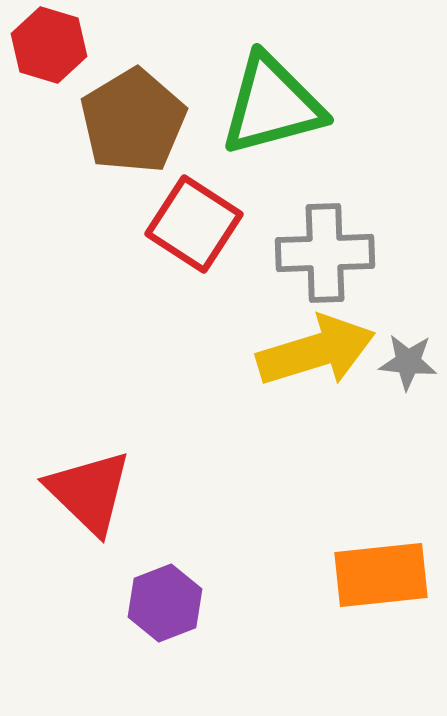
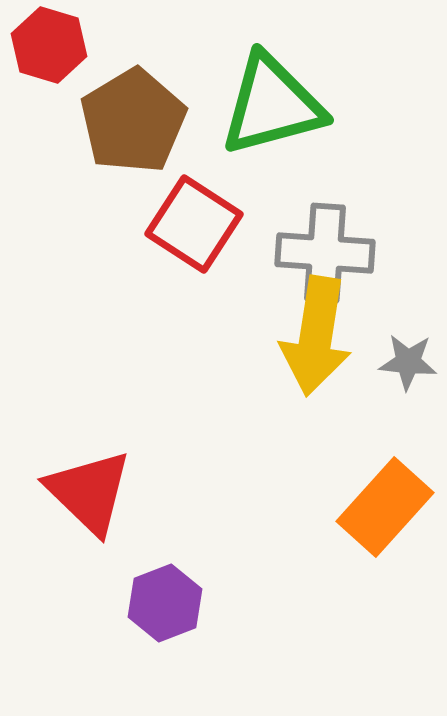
gray cross: rotated 6 degrees clockwise
yellow arrow: moved 15 px up; rotated 116 degrees clockwise
orange rectangle: moved 4 px right, 68 px up; rotated 42 degrees counterclockwise
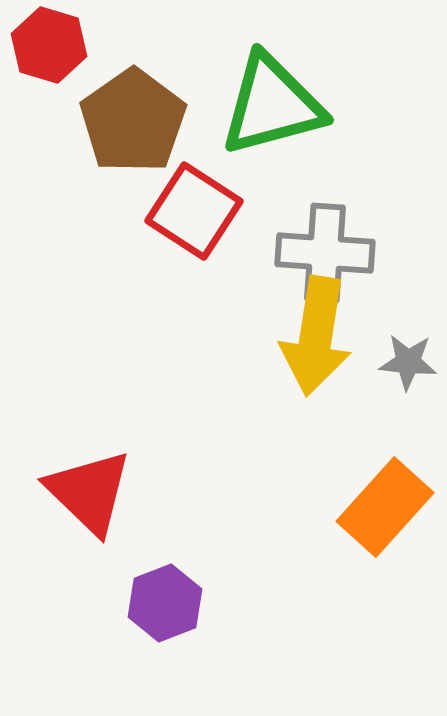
brown pentagon: rotated 4 degrees counterclockwise
red square: moved 13 px up
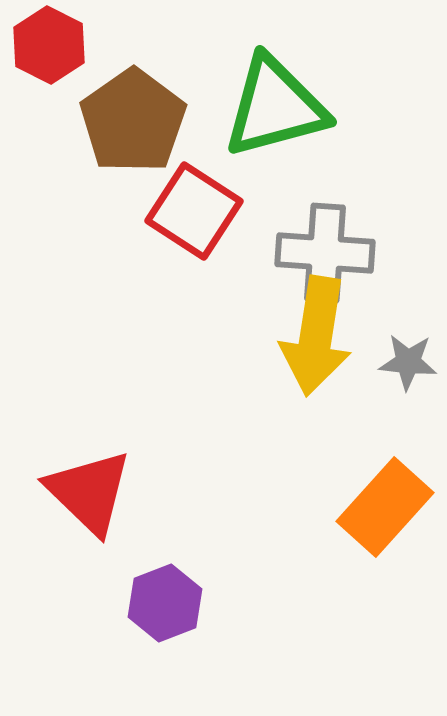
red hexagon: rotated 10 degrees clockwise
green triangle: moved 3 px right, 2 px down
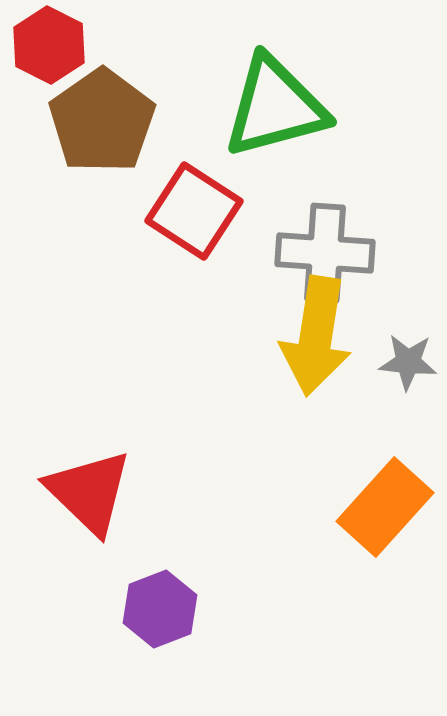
brown pentagon: moved 31 px left
purple hexagon: moved 5 px left, 6 px down
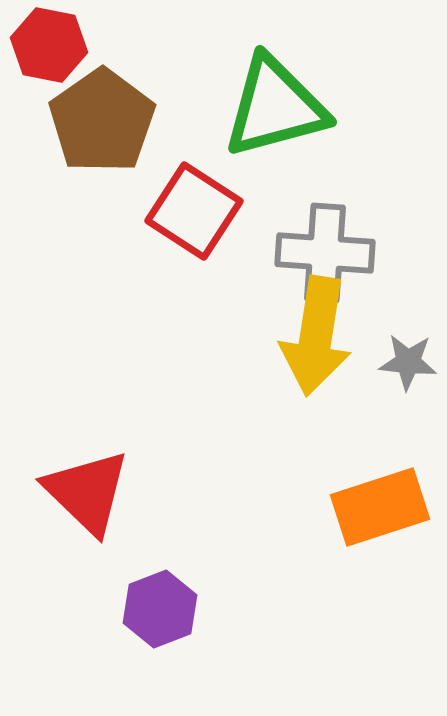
red hexagon: rotated 16 degrees counterclockwise
red triangle: moved 2 px left
orange rectangle: moved 5 px left; rotated 30 degrees clockwise
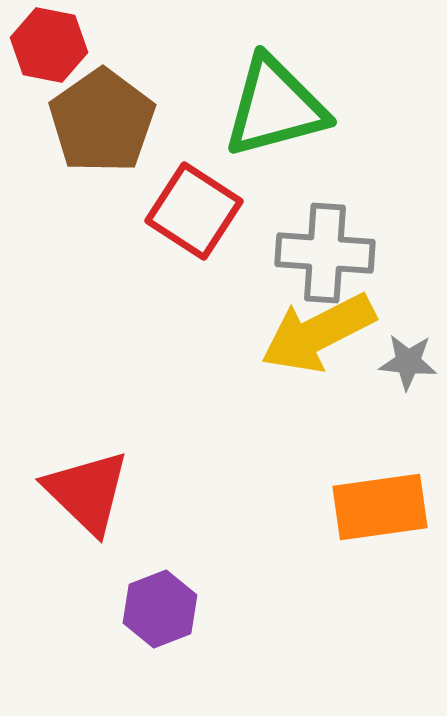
yellow arrow: moved 2 px right, 3 px up; rotated 54 degrees clockwise
orange rectangle: rotated 10 degrees clockwise
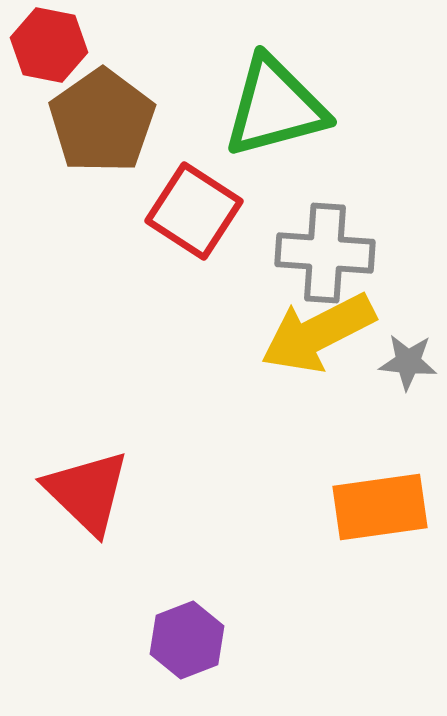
purple hexagon: moved 27 px right, 31 px down
